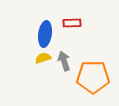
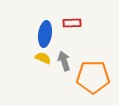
yellow semicircle: rotated 42 degrees clockwise
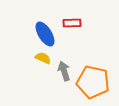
blue ellipse: rotated 40 degrees counterclockwise
gray arrow: moved 10 px down
orange pentagon: moved 5 px down; rotated 12 degrees clockwise
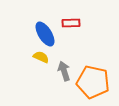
red rectangle: moved 1 px left
yellow semicircle: moved 2 px left, 1 px up
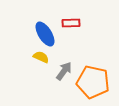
gray arrow: rotated 54 degrees clockwise
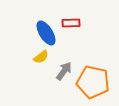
blue ellipse: moved 1 px right, 1 px up
yellow semicircle: rotated 119 degrees clockwise
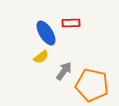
orange pentagon: moved 1 px left, 3 px down
